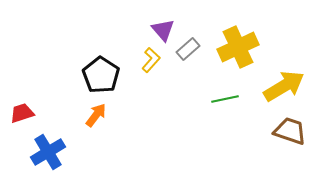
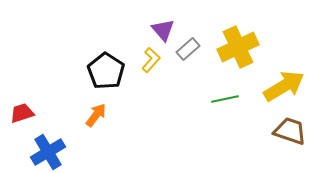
black pentagon: moved 5 px right, 4 px up
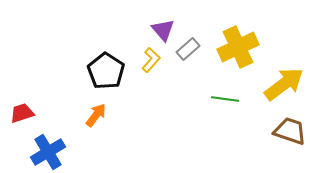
yellow arrow: moved 2 px up; rotated 6 degrees counterclockwise
green line: rotated 20 degrees clockwise
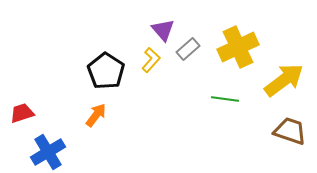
yellow arrow: moved 4 px up
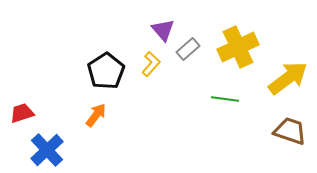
yellow L-shape: moved 4 px down
black pentagon: rotated 6 degrees clockwise
yellow arrow: moved 4 px right, 2 px up
blue cross: moved 1 px left, 2 px up; rotated 12 degrees counterclockwise
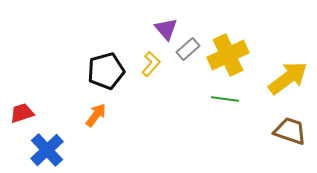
purple triangle: moved 3 px right, 1 px up
yellow cross: moved 10 px left, 8 px down
black pentagon: rotated 18 degrees clockwise
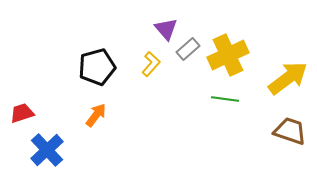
black pentagon: moved 9 px left, 4 px up
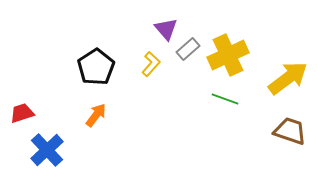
black pentagon: moved 1 px left; rotated 18 degrees counterclockwise
green line: rotated 12 degrees clockwise
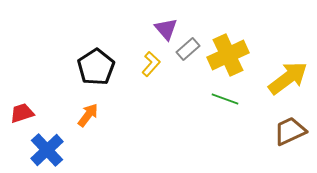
orange arrow: moved 8 px left
brown trapezoid: rotated 44 degrees counterclockwise
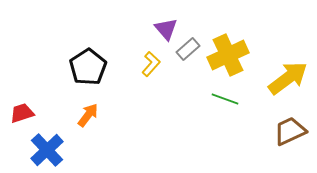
black pentagon: moved 8 px left
